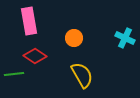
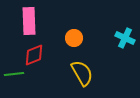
pink rectangle: rotated 8 degrees clockwise
red diamond: moved 1 px left, 1 px up; rotated 55 degrees counterclockwise
yellow semicircle: moved 2 px up
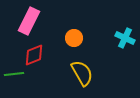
pink rectangle: rotated 28 degrees clockwise
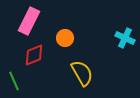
orange circle: moved 9 px left
green line: moved 7 px down; rotated 72 degrees clockwise
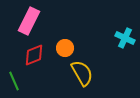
orange circle: moved 10 px down
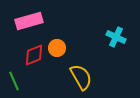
pink rectangle: rotated 48 degrees clockwise
cyan cross: moved 9 px left, 1 px up
orange circle: moved 8 px left
yellow semicircle: moved 1 px left, 4 px down
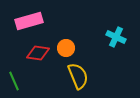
orange circle: moved 9 px right
red diamond: moved 4 px right, 2 px up; rotated 30 degrees clockwise
yellow semicircle: moved 3 px left, 1 px up; rotated 8 degrees clockwise
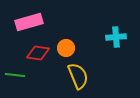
pink rectangle: moved 1 px down
cyan cross: rotated 30 degrees counterclockwise
green line: moved 1 px right, 6 px up; rotated 60 degrees counterclockwise
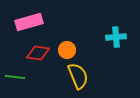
orange circle: moved 1 px right, 2 px down
green line: moved 2 px down
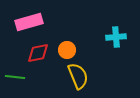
red diamond: rotated 20 degrees counterclockwise
